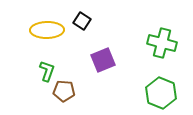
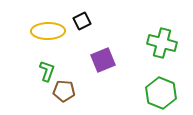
black square: rotated 30 degrees clockwise
yellow ellipse: moved 1 px right, 1 px down
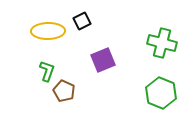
brown pentagon: rotated 20 degrees clockwise
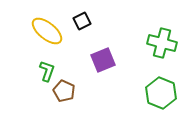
yellow ellipse: moved 1 px left; rotated 40 degrees clockwise
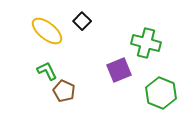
black square: rotated 18 degrees counterclockwise
green cross: moved 16 px left
purple square: moved 16 px right, 10 px down
green L-shape: rotated 45 degrees counterclockwise
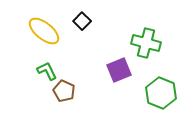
yellow ellipse: moved 3 px left
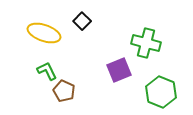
yellow ellipse: moved 2 px down; rotated 20 degrees counterclockwise
green hexagon: moved 1 px up
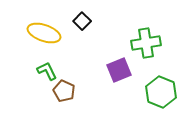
green cross: rotated 24 degrees counterclockwise
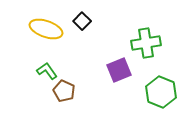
yellow ellipse: moved 2 px right, 4 px up
green L-shape: rotated 10 degrees counterclockwise
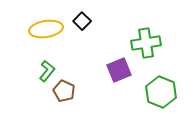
yellow ellipse: rotated 28 degrees counterclockwise
green L-shape: rotated 75 degrees clockwise
